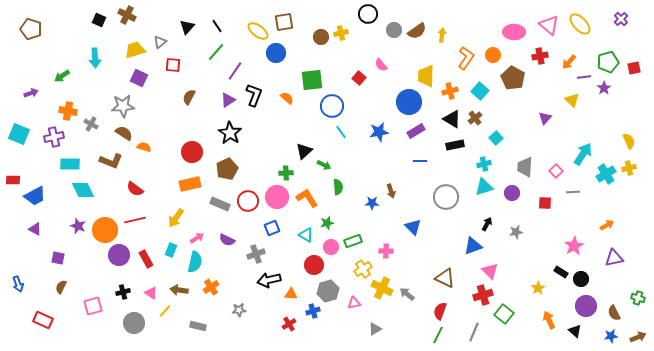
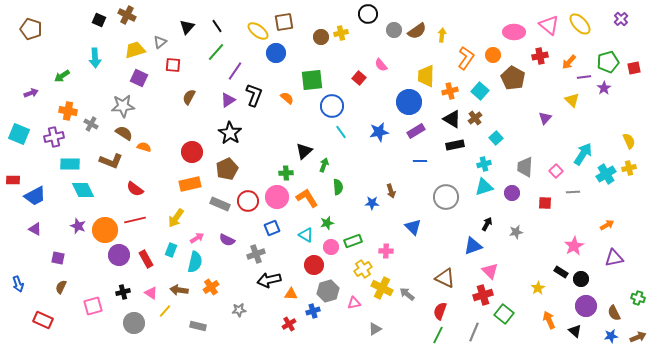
green arrow at (324, 165): rotated 96 degrees counterclockwise
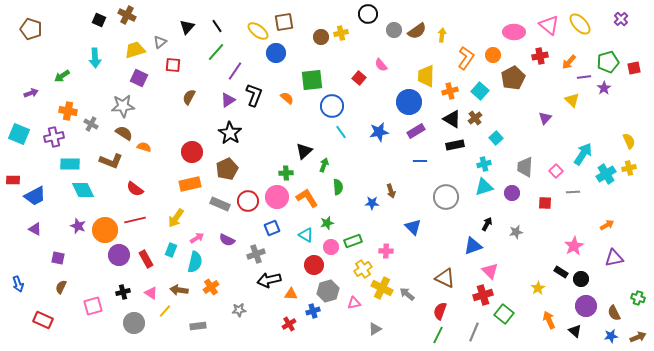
brown pentagon at (513, 78): rotated 15 degrees clockwise
gray rectangle at (198, 326): rotated 21 degrees counterclockwise
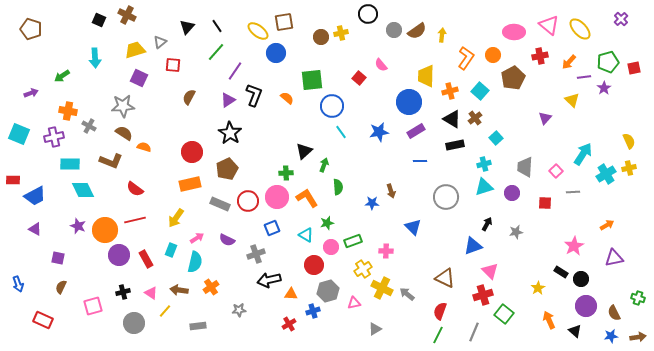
yellow ellipse at (580, 24): moved 5 px down
gray cross at (91, 124): moved 2 px left, 2 px down
brown arrow at (638, 337): rotated 14 degrees clockwise
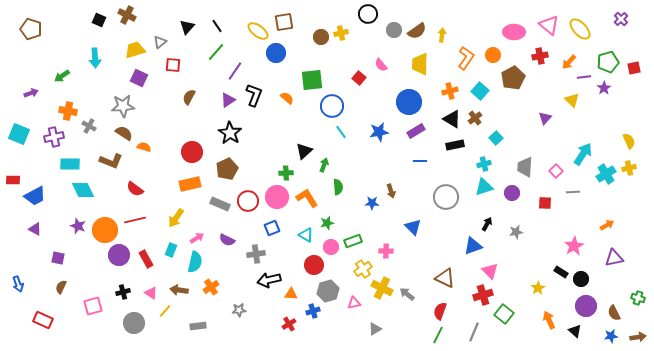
yellow trapezoid at (426, 76): moved 6 px left, 12 px up
gray cross at (256, 254): rotated 12 degrees clockwise
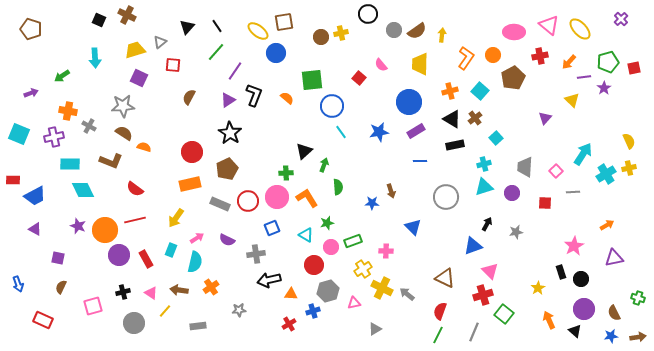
black rectangle at (561, 272): rotated 40 degrees clockwise
purple circle at (586, 306): moved 2 px left, 3 px down
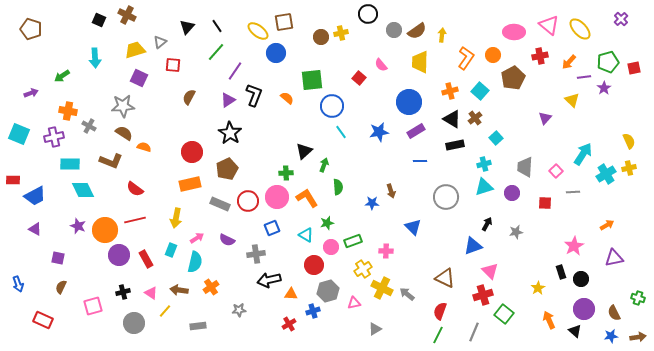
yellow trapezoid at (420, 64): moved 2 px up
yellow arrow at (176, 218): rotated 24 degrees counterclockwise
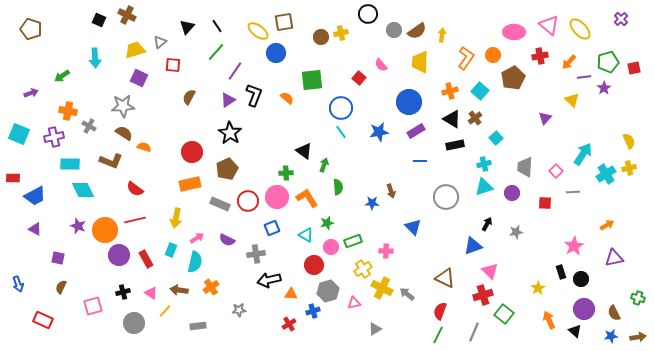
blue circle at (332, 106): moved 9 px right, 2 px down
black triangle at (304, 151): rotated 42 degrees counterclockwise
red rectangle at (13, 180): moved 2 px up
